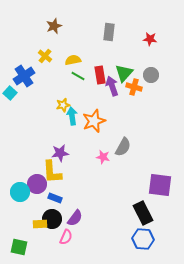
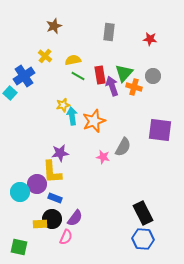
gray circle: moved 2 px right, 1 px down
purple square: moved 55 px up
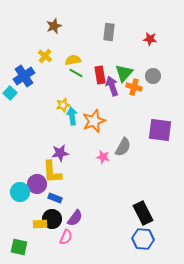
green line: moved 2 px left, 3 px up
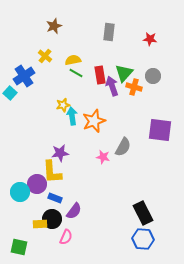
purple semicircle: moved 1 px left, 7 px up
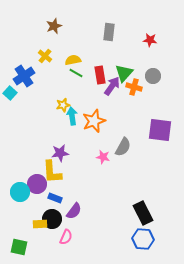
red star: moved 1 px down
purple arrow: rotated 54 degrees clockwise
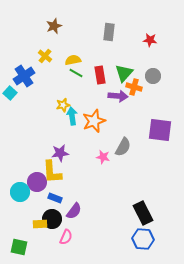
purple arrow: moved 6 px right, 10 px down; rotated 60 degrees clockwise
purple circle: moved 2 px up
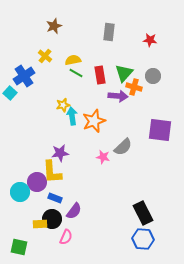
gray semicircle: rotated 18 degrees clockwise
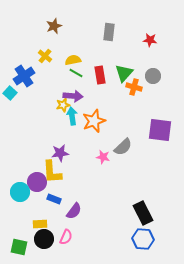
purple arrow: moved 45 px left
blue rectangle: moved 1 px left, 1 px down
black circle: moved 8 px left, 20 px down
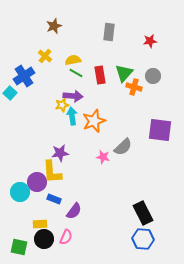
red star: moved 1 px down; rotated 16 degrees counterclockwise
yellow star: moved 1 px left
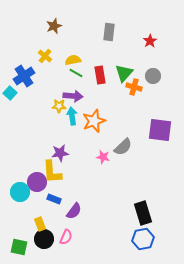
red star: rotated 24 degrees counterclockwise
yellow star: moved 3 px left, 1 px down; rotated 16 degrees clockwise
black rectangle: rotated 10 degrees clockwise
yellow rectangle: rotated 72 degrees clockwise
blue hexagon: rotated 15 degrees counterclockwise
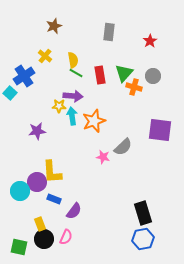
yellow semicircle: rotated 91 degrees clockwise
purple star: moved 23 px left, 22 px up
cyan circle: moved 1 px up
